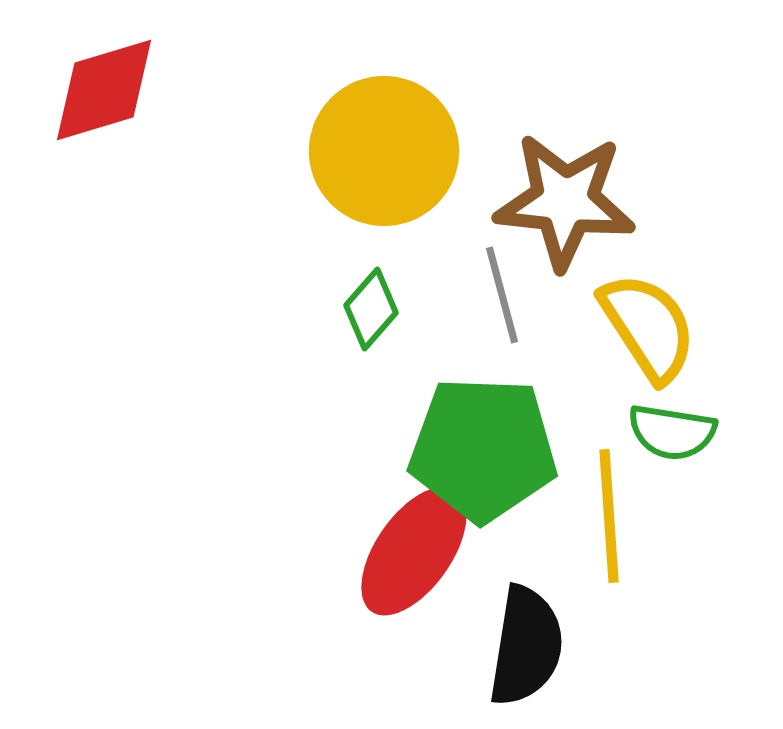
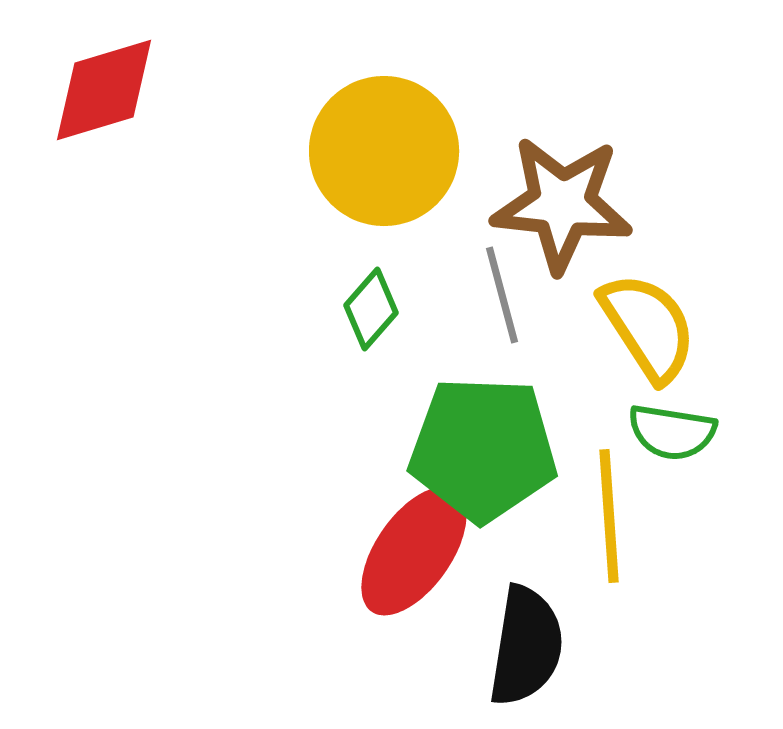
brown star: moved 3 px left, 3 px down
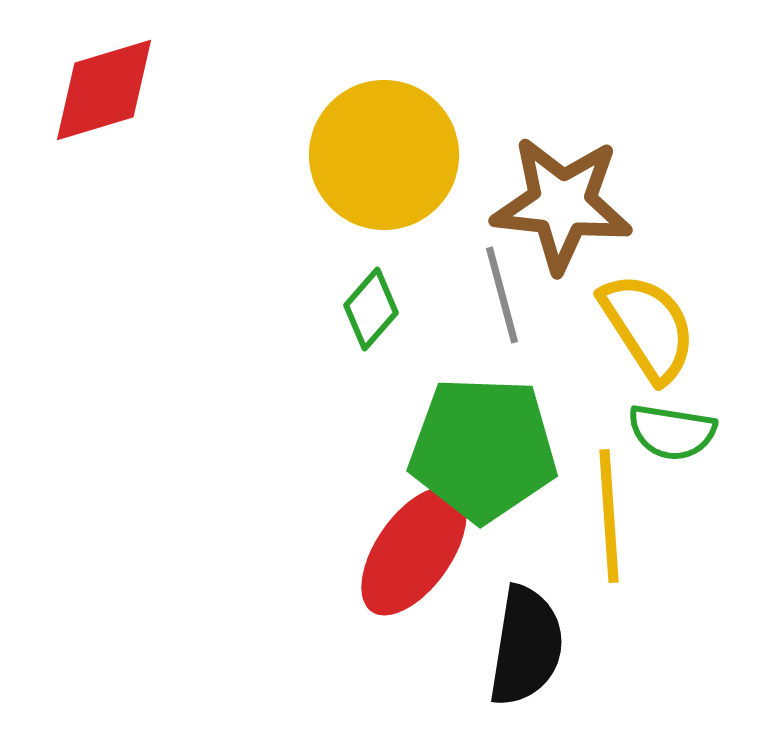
yellow circle: moved 4 px down
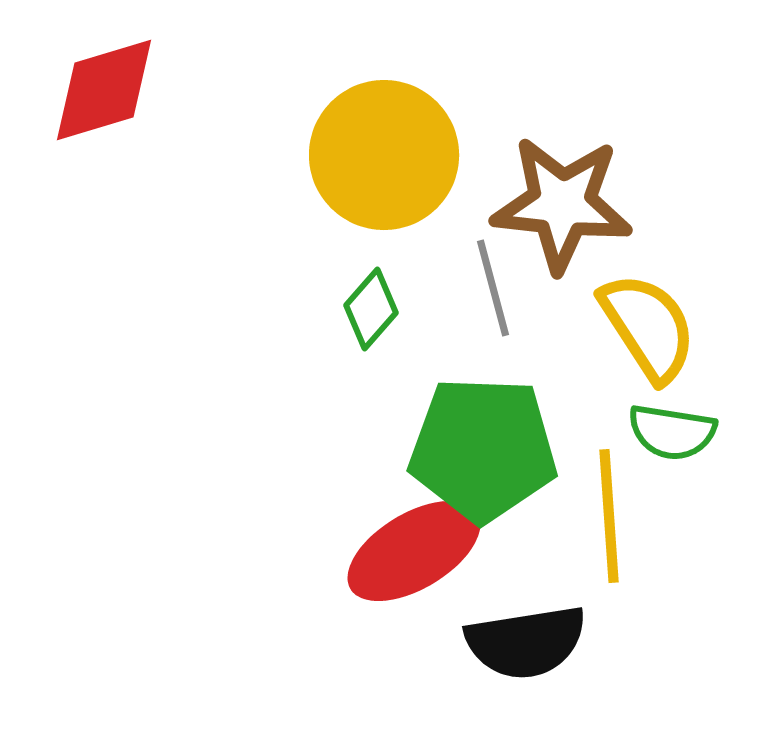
gray line: moved 9 px left, 7 px up
red ellipse: rotated 24 degrees clockwise
black semicircle: moved 4 px up; rotated 72 degrees clockwise
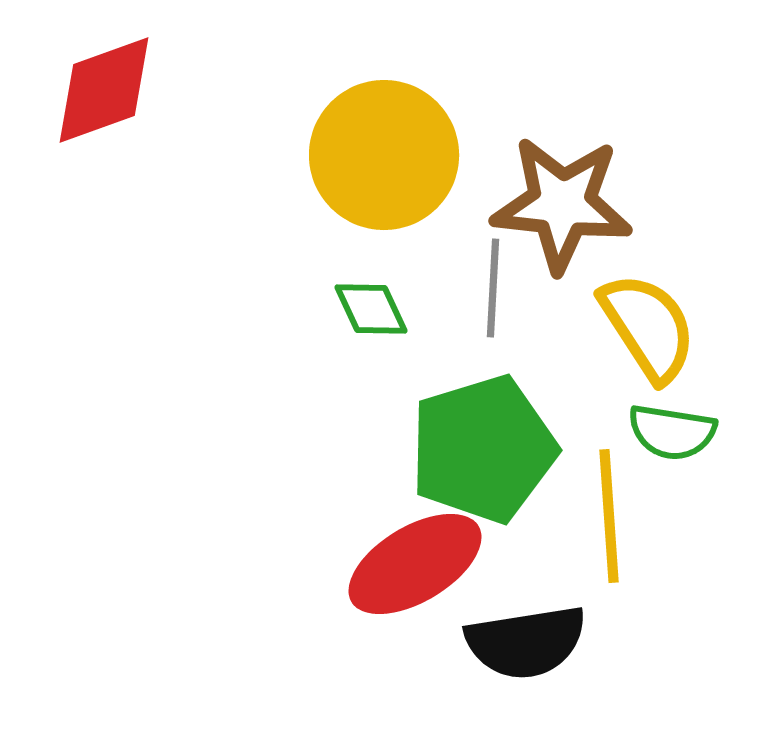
red diamond: rotated 3 degrees counterclockwise
gray line: rotated 18 degrees clockwise
green diamond: rotated 66 degrees counterclockwise
green pentagon: rotated 19 degrees counterclockwise
red ellipse: moved 1 px right, 13 px down
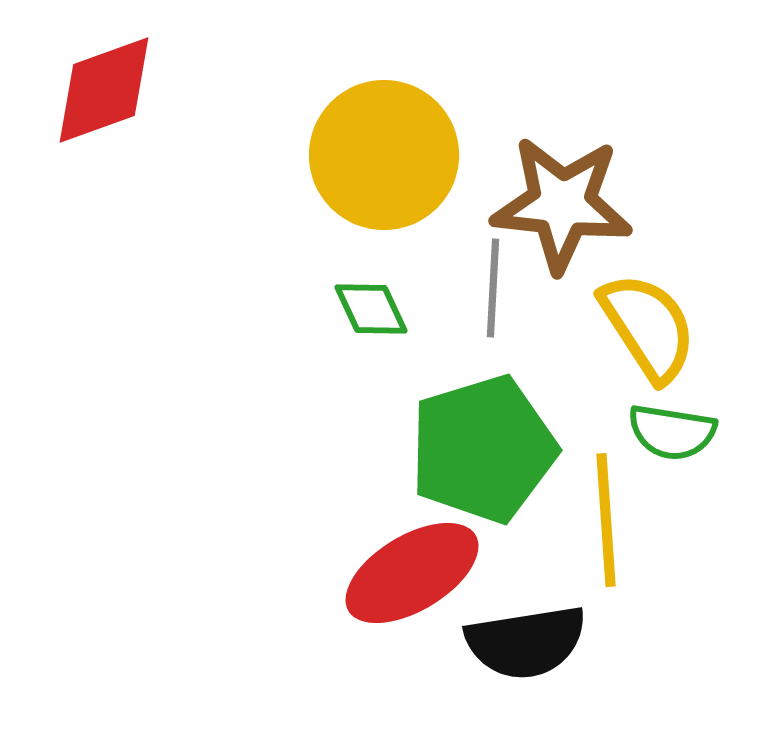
yellow line: moved 3 px left, 4 px down
red ellipse: moved 3 px left, 9 px down
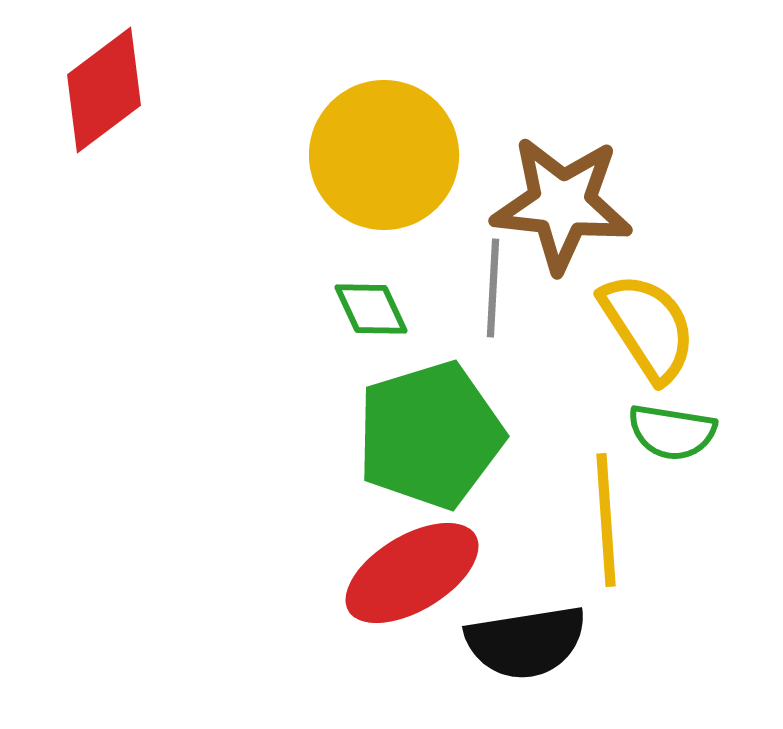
red diamond: rotated 17 degrees counterclockwise
green pentagon: moved 53 px left, 14 px up
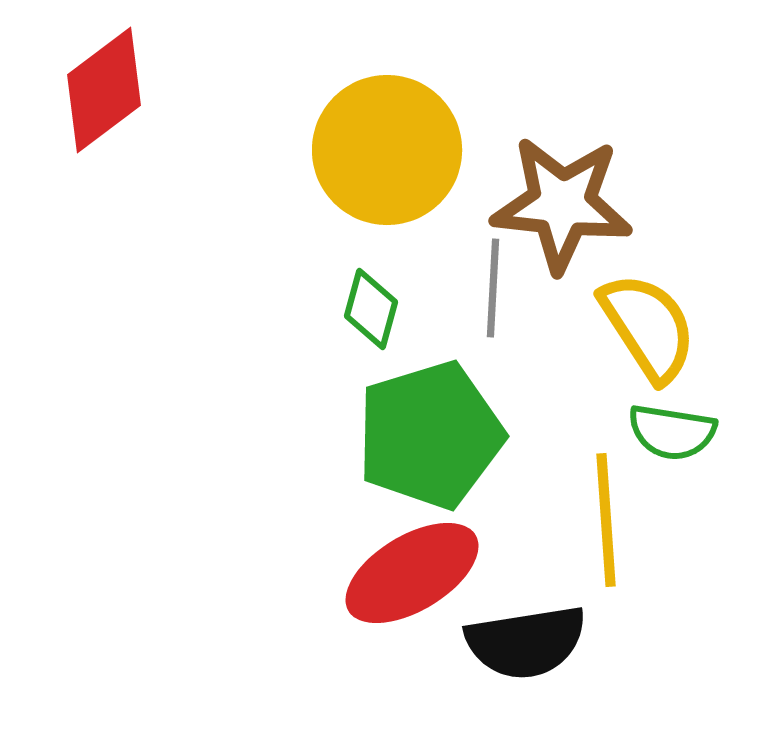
yellow circle: moved 3 px right, 5 px up
green diamond: rotated 40 degrees clockwise
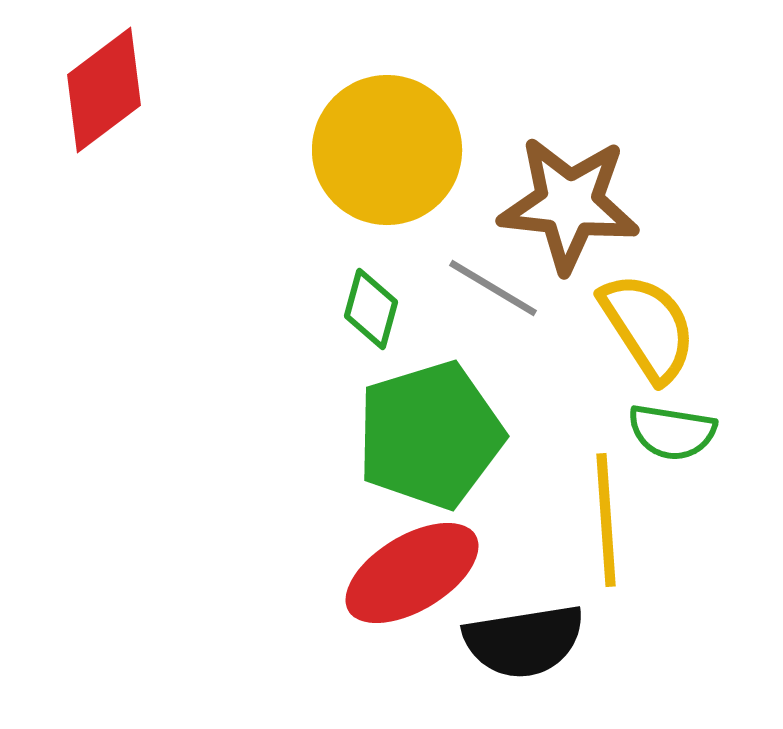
brown star: moved 7 px right
gray line: rotated 62 degrees counterclockwise
black semicircle: moved 2 px left, 1 px up
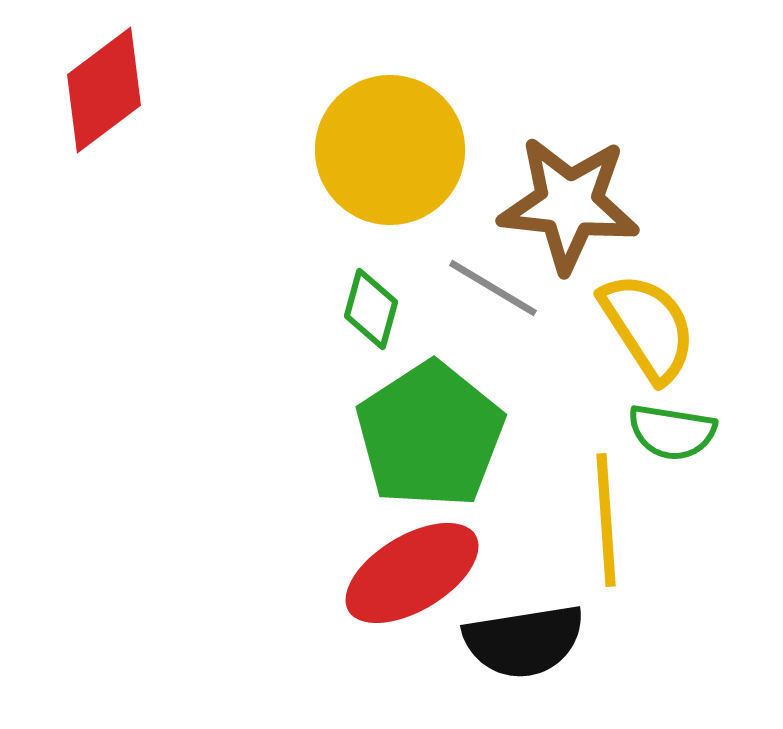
yellow circle: moved 3 px right
green pentagon: rotated 16 degrees counterclockwise
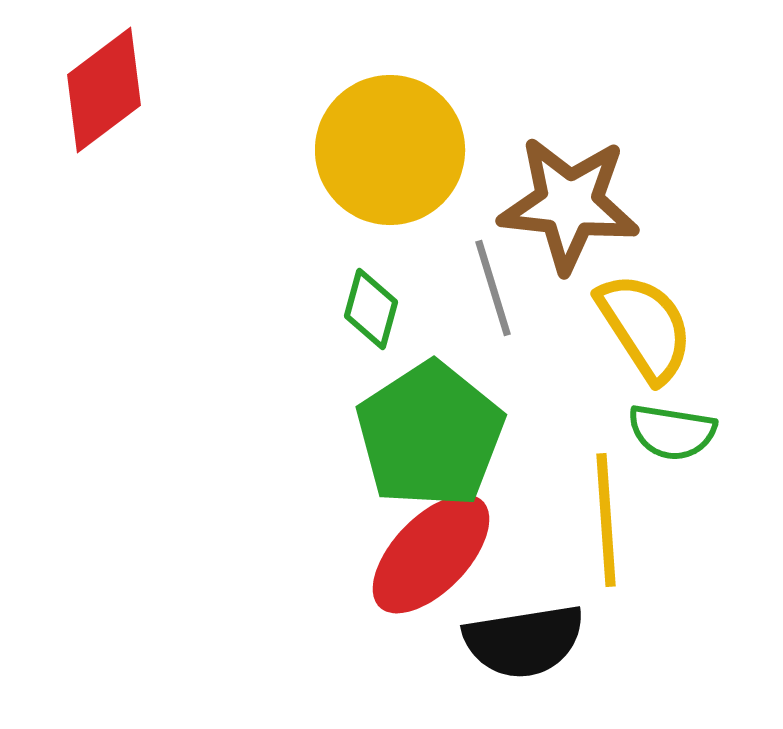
gray line: rotated 42 degrees clockwise
yellow semicircle: moved 3 px left
red ellipse: moved 19 px right, 19 px up; rotated 15 degrees counterclockwise
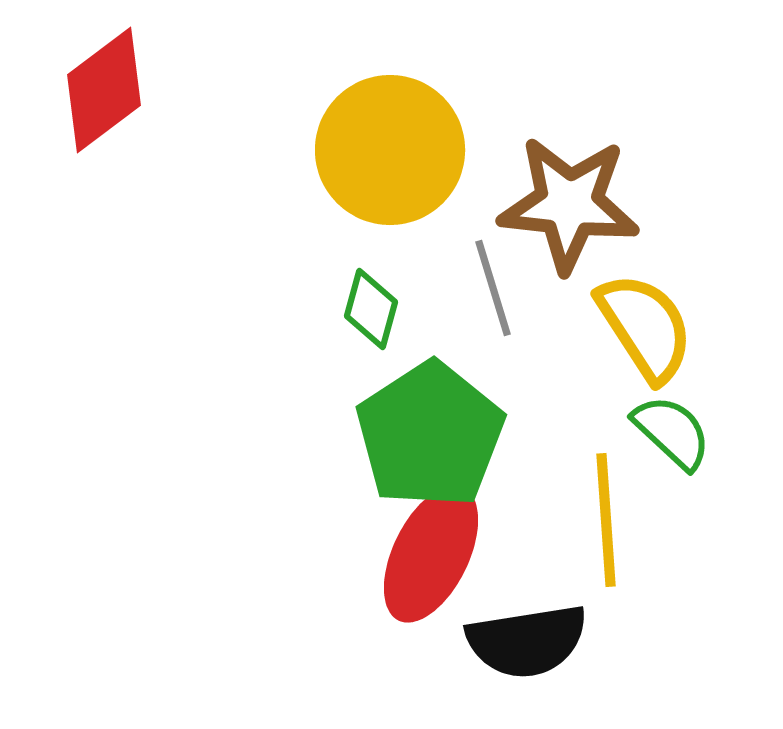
green semicircle: rotated 146 degrees counterclockwise
red ellipse: rotated 18 degrees counterclockwise
black semicircle: moved 3 px right
